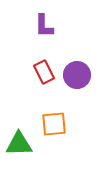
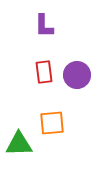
red rectangle: rotated 20 degrees clockwise
orange square: moved 2 px left, 1 px up
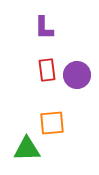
purple L-shape: moved 2 px down
red rectangle: moved 3 px right, 2 px up
green triangle: moved 8 px right, 5 px down
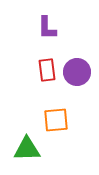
purple L-shape: moved 3 px right
purple circle: moved 3 px up
orange square: moved 4 px right, 3 px up
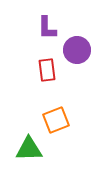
purple circle: moved 22 px up
orange square: rotated 16 degrees counterclockwise
green triangle: moved 2 px right
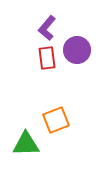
purple L-shape: rotated 40 degrees clockwise
red rectangle: moved 12 px up
green triangle: moved 3 px left, 5 px up
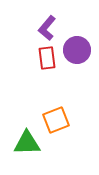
green triangle: moved 1 px right, 1 px up
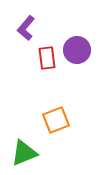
purple L-shape: moved 21 px left
green triangle: moved 3 px left, 10 px down; rotated 20 degrees counterclockwise
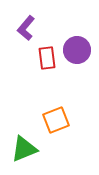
green triangle: moved 4 px up
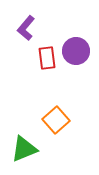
purple circle: moved 1 px left, 1 px down
orange square: rotated 20 degrees counterclockwise
